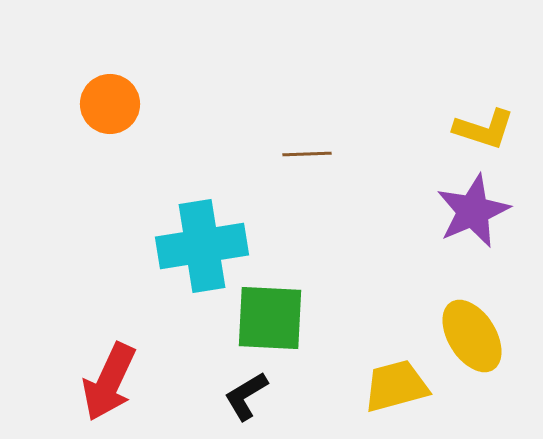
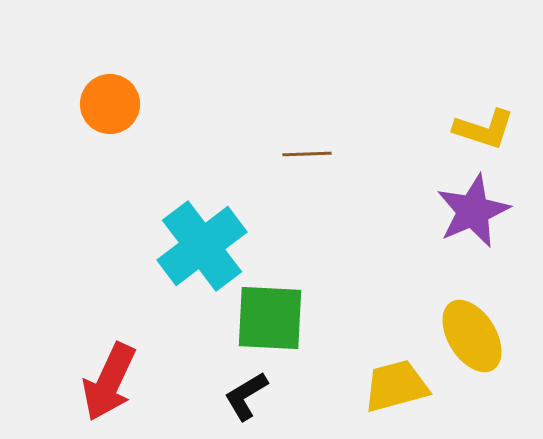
cyan cross: rotated 28 degrees counterclockwise
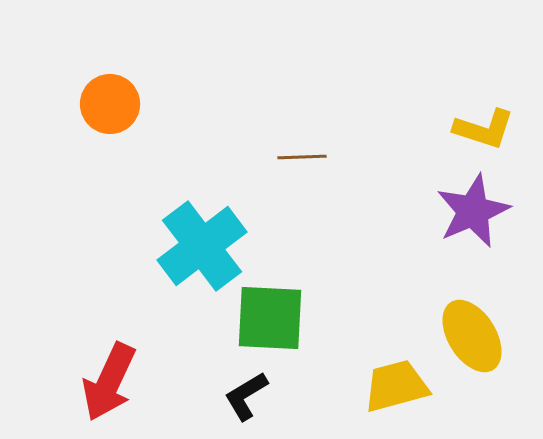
brown line: moved 5 px left, 3 px down
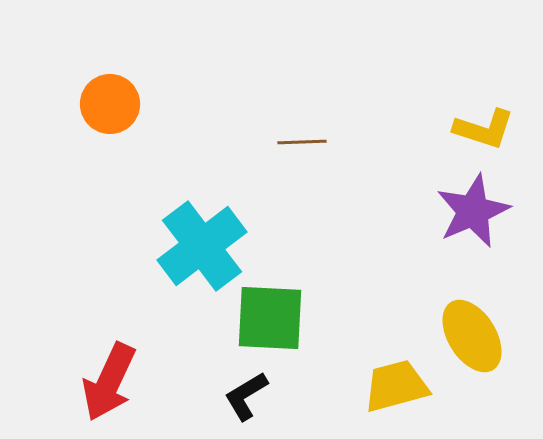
brown line: moved 15 px up
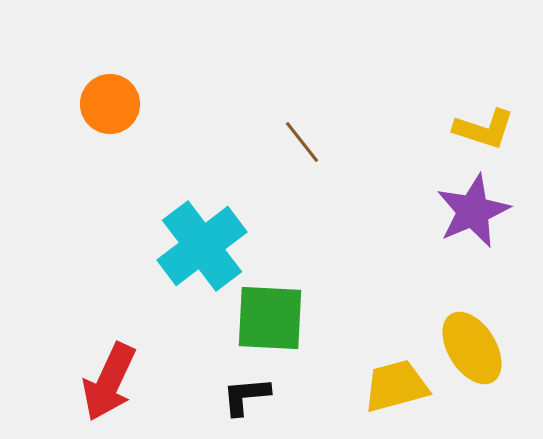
brown line: rotated 54 degrees clockwise
yellow ellipse: moved 12 px down
black L-shape: rotated 26 degrees clockwise
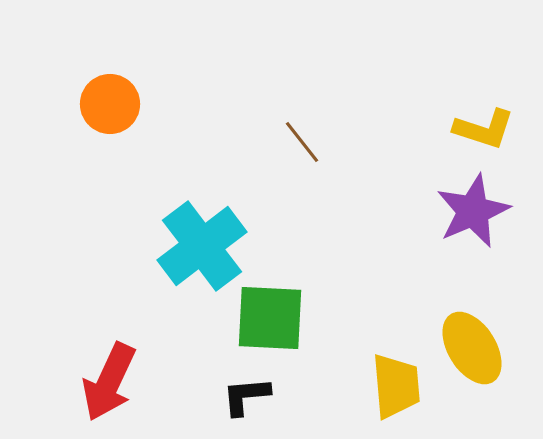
yellow trapezoid: rotated 100 degrees clockwise
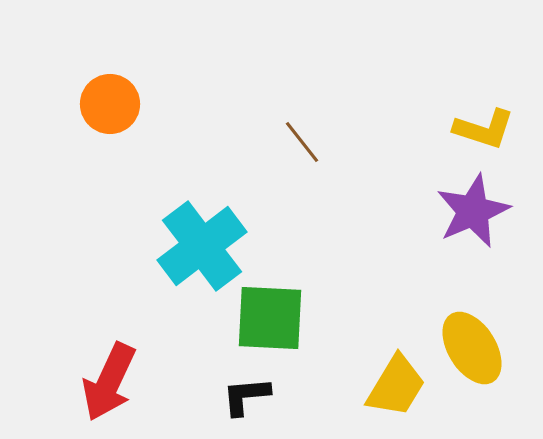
yellow trapezoid: rotated 36 degrees clockwise
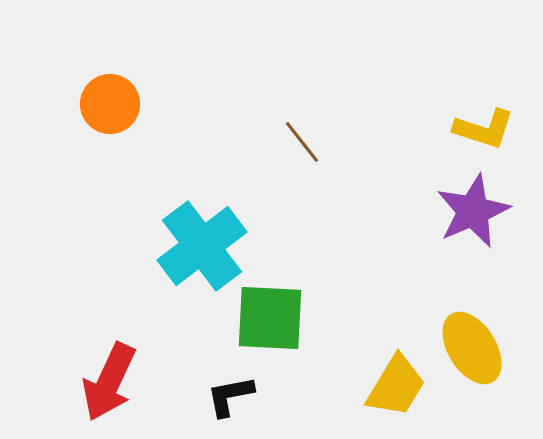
black L-shape: moved 16 px left; rotated 6 degrees counterclockwise
